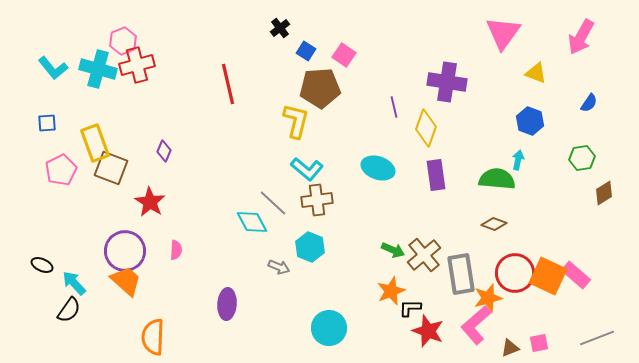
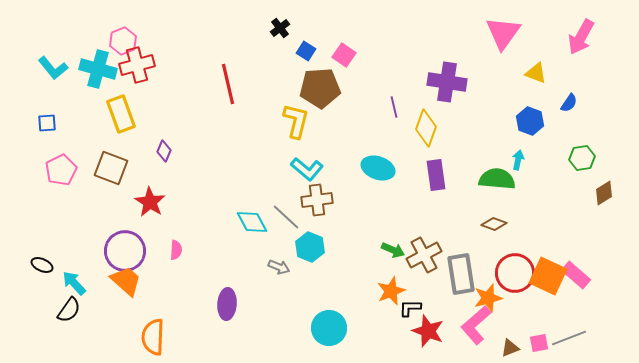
blue semicircle at (589, 103): moved 20 px left
yellow rectangle at (95, 143): moved 26 px right, 29 px up
gray line at (273, 203): moved 13 px right, 14 px down
brown cross at (424, 255): rotated 12 degrees clockwise
gray line at (597, 338): moved 28 px left
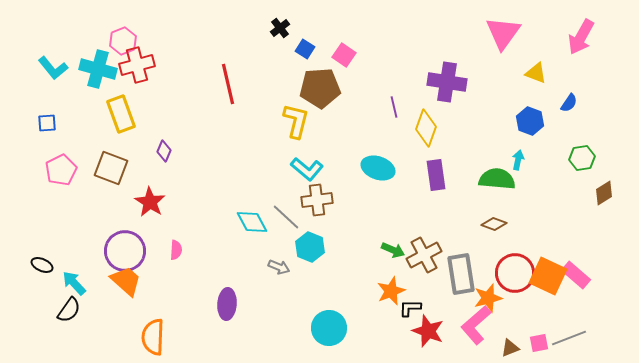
blue square at (306, 51): moved 1 px left, 2 px up
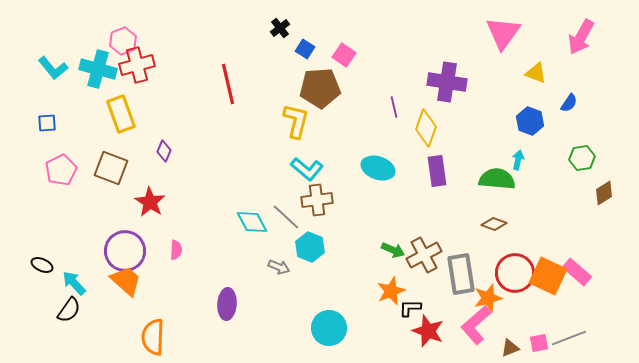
purple rectangle at (436, 175): moved 1 px right, 4 px up
pink rectangle at (576, 275): moved 1 px right, 3 px up
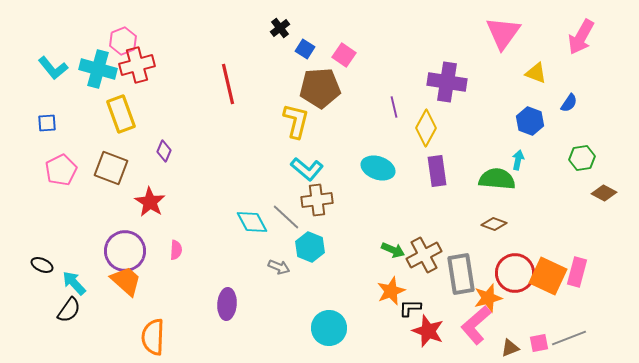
yellow diamond at (426, 128): rotated 9 degrees clockwise
brown diamond at (604, 193): rotated 60 degrees clockwise
pink rectangle at (577, 272): rotated 64 degrees clockwise
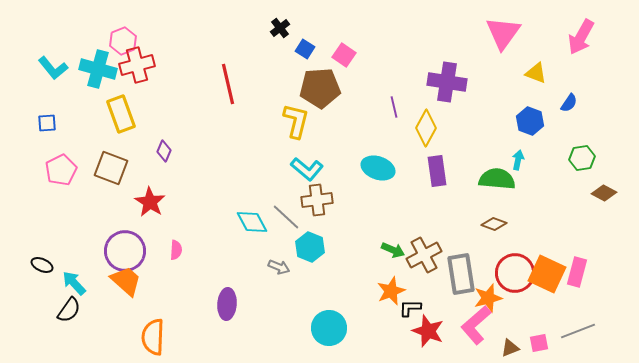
orange square at (548, 276): moved 1 px left, 2 px up
gray line at (569, 338): moved 9 px right, 7 px up
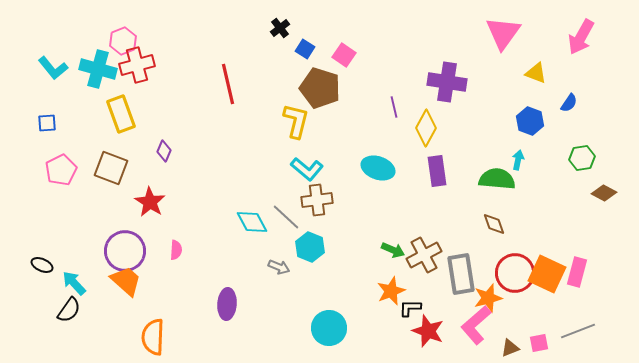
brown pentagon at (320, 88): rotated 21 degrees clockwise
brown diamond at (494, 224): rotated 50 degrees clockwise
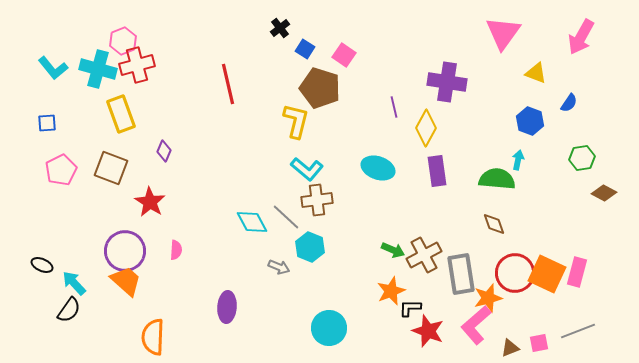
purple ellipse at (227, 304): moved 3 px down
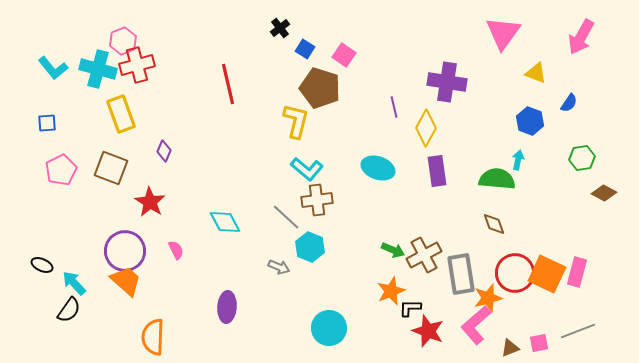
cyan diamond at (252, 222): moved 27 px left
pink semicircle at (176, 250): rotated 30 degrees counterclockwise
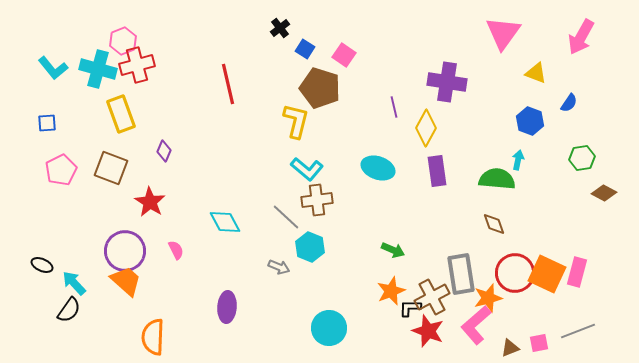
brown cross at (424, 255): moved 8 px right, 42 px down
